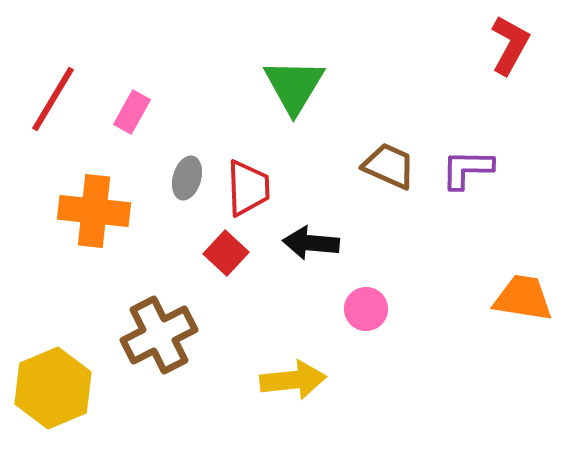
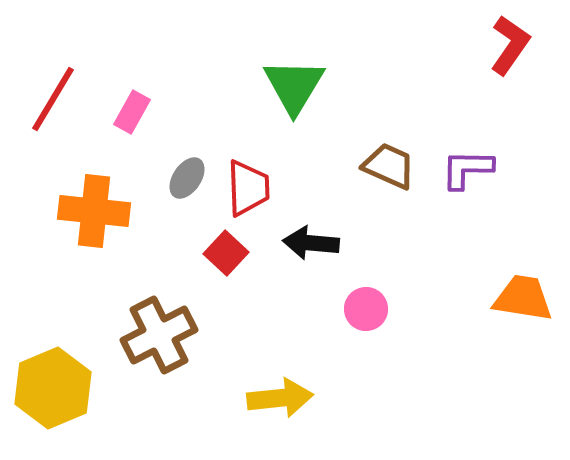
red L-shape: rotated 6 degrees clockwise
gray ellipse: rotated 18 degrees clockwise
yellow arrow: moved 13 px left, 18 px down
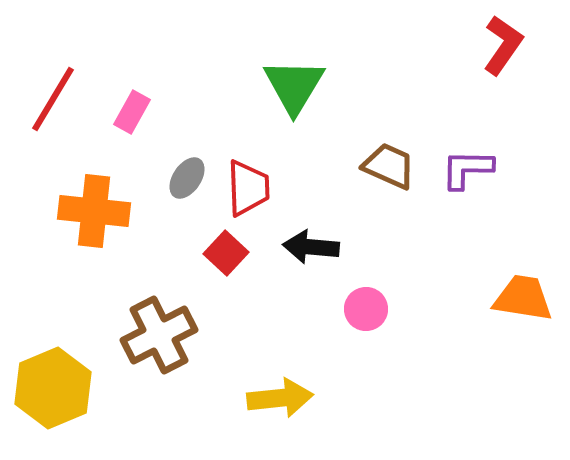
red L-shape: moved 7 px left
black arrow: moved 4 px down
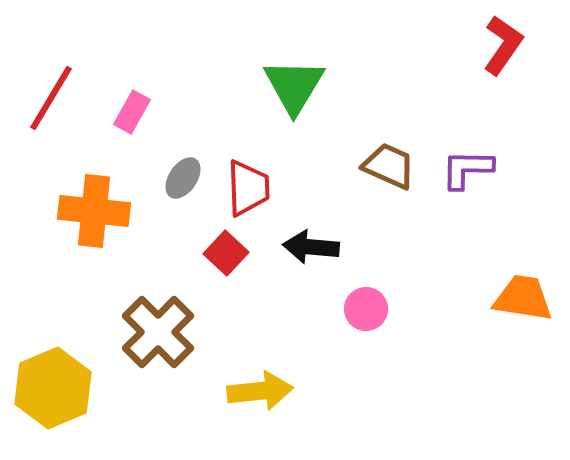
red line: moved 2 px left, 1 px up
gray ellipse: moved 4 px left
brown cross: moved 1 px left, 3 px up; rotated 18 degrees counterclockwise
yellow arrow: moved 20 px left, 7 px up
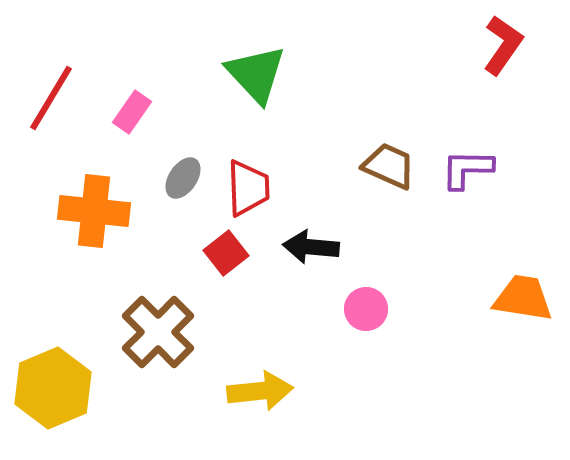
green triangle: moved 38 px left, 12 px up; rotated 14 degrees counterclockwise
pink rectangle: rotated 6 degrees clockwise
red square: rotated 9 degrees clockwise
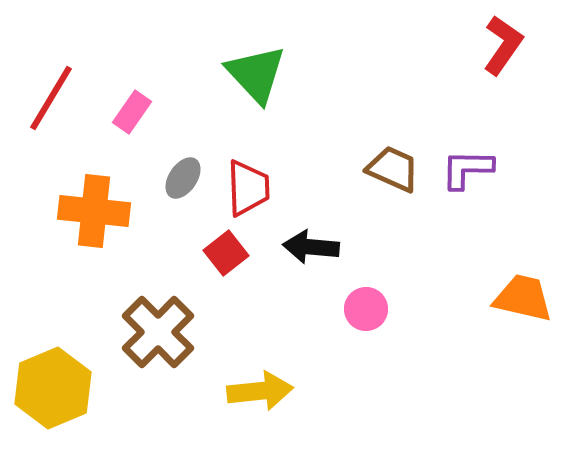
brown trapezoid: moved 4 px right, 3 px down
orange trapezoid: rotated 4 degrees clockwise
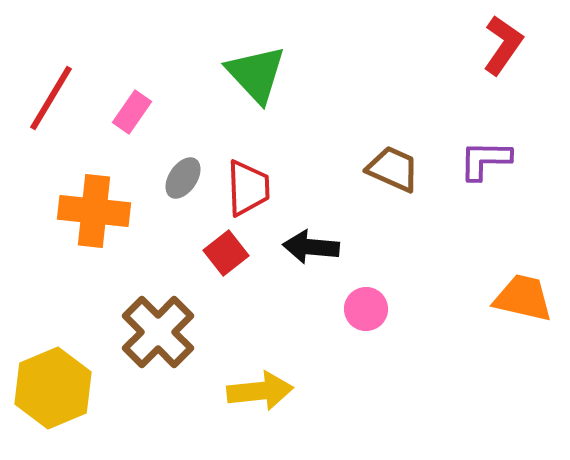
purple L-shape: moved 18 px right, 9 px up
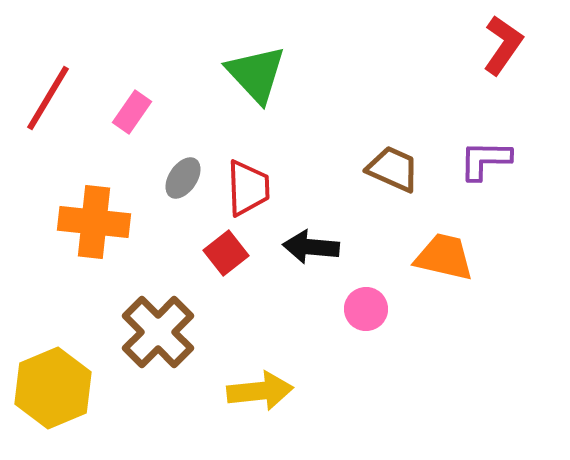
red line: moved 3 px left
orange cross: moved 11 px down
orange trapezoid: moved 79 px left, 41 px up
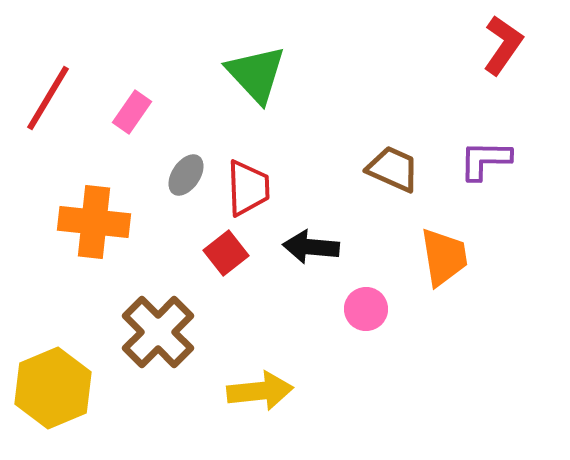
gray ellipse: moved 3 px right, 3 px up
orange trapezoid: rotated 68 degrees clockwise
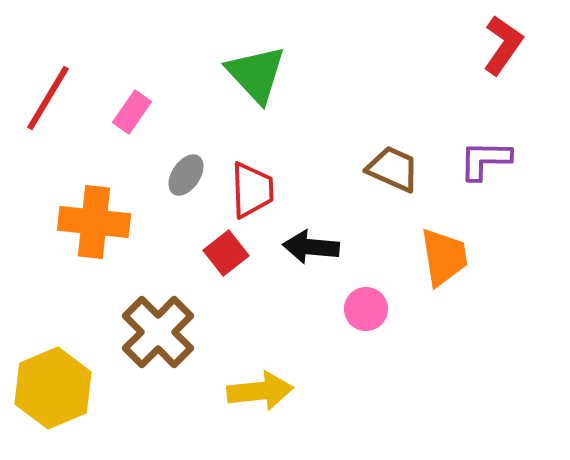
red trapezoid: moved 4 px right, 2 px down
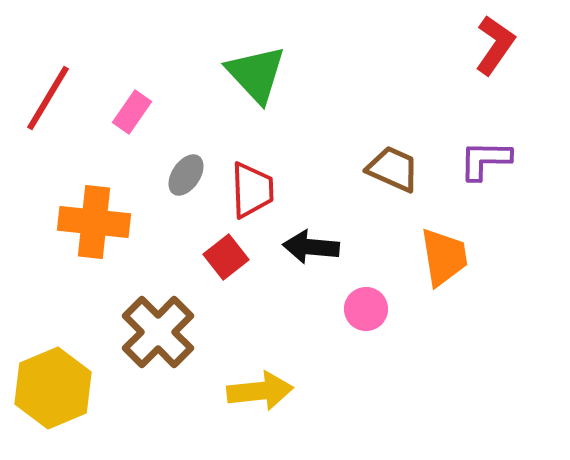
red L-shape: moved 8 px left
red square: moved 4 px down
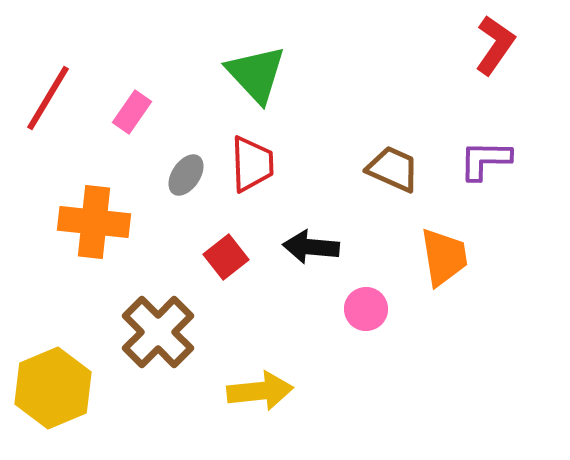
red trapezoid: moved 26 px up
